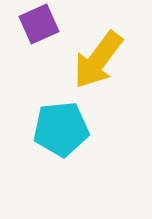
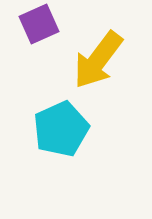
cyan pentagon: rotated 18 degrees counterclockwise
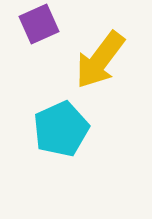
yellow arrow: moved 2 px right
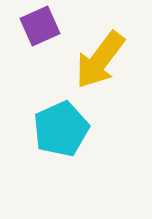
purple square: moved 1 px right, 2 px down
